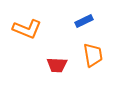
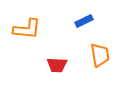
orange L-shape: rotated 16 degrees counterclockwise
orange trapezoid: moved 7 px right
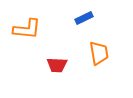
blue rectangle: moved 3 px up
orange trapezoid: moved 1 px left, 2 px up
